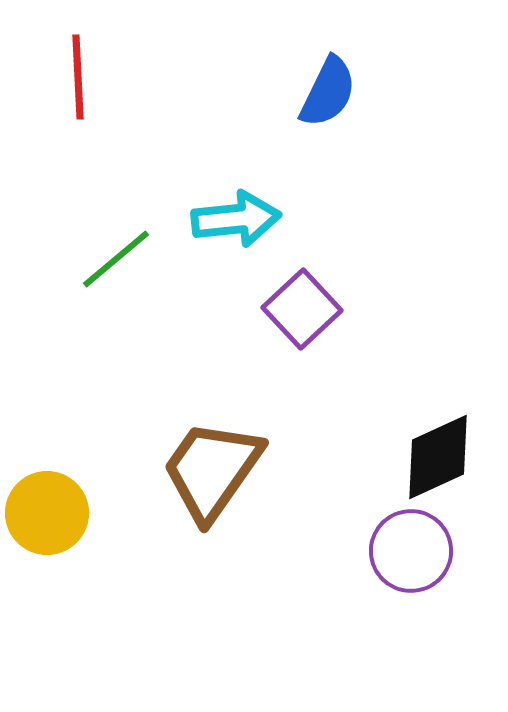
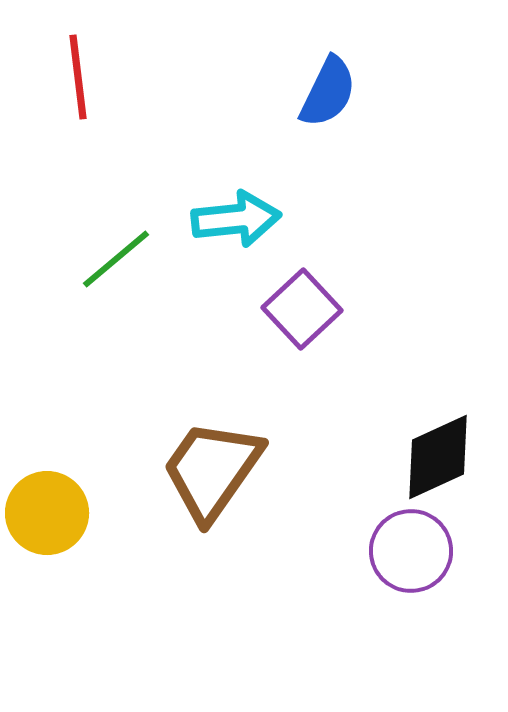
red line: rotated 4 degrees counterclockwise
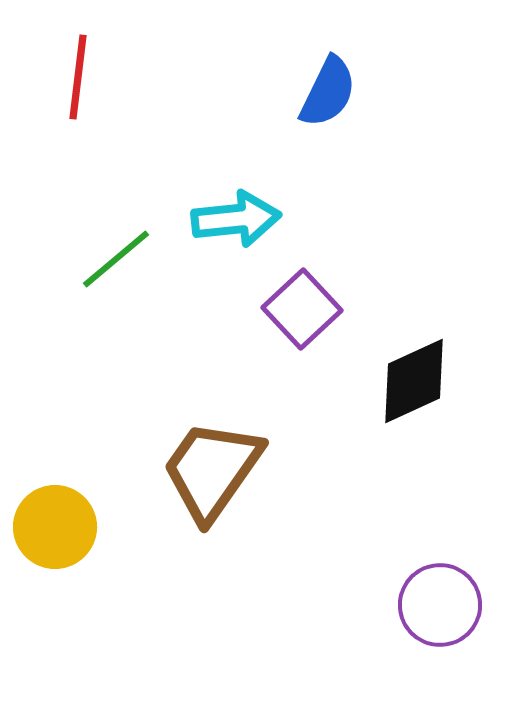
red line: rotated 14 degrees clockwise
black diamond: moved 24 px left, 76 px up
yellow circle: moved 8 px right, 14 px down
purple circle: moved 29 px right, 54 px down
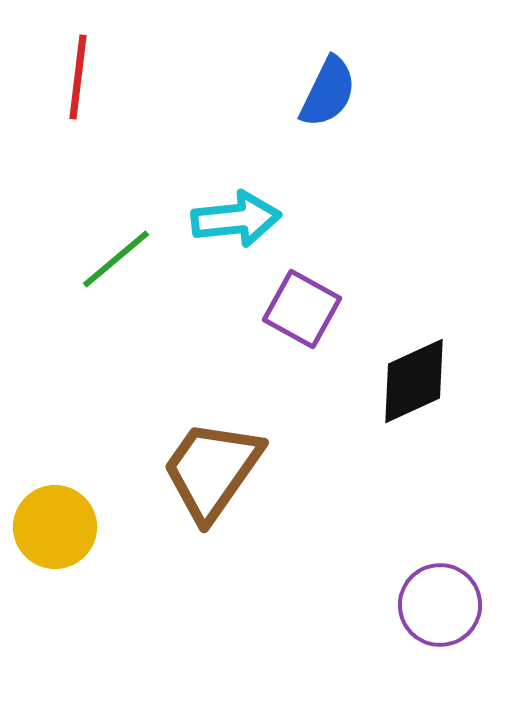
purple square: rotated 18 degrees counterclockwise
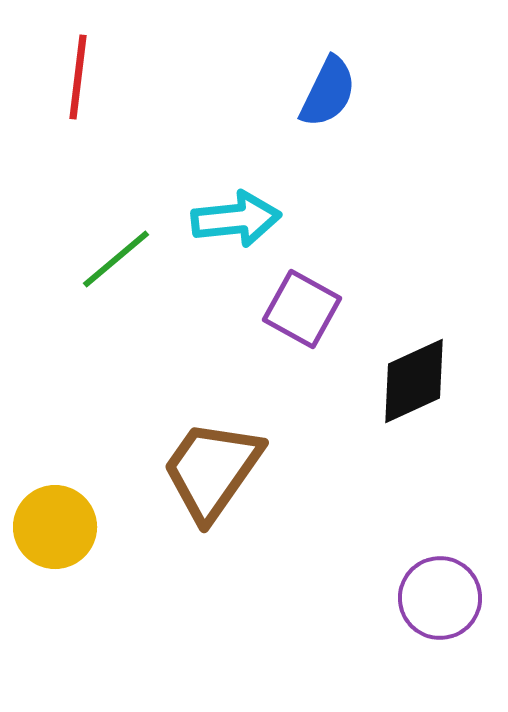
purple circle: moved 7 px up
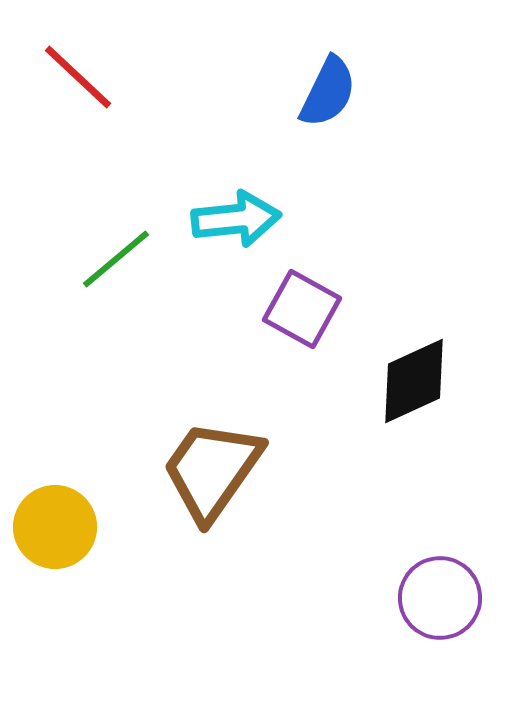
red line: rotated 54 degrees counterclockwise
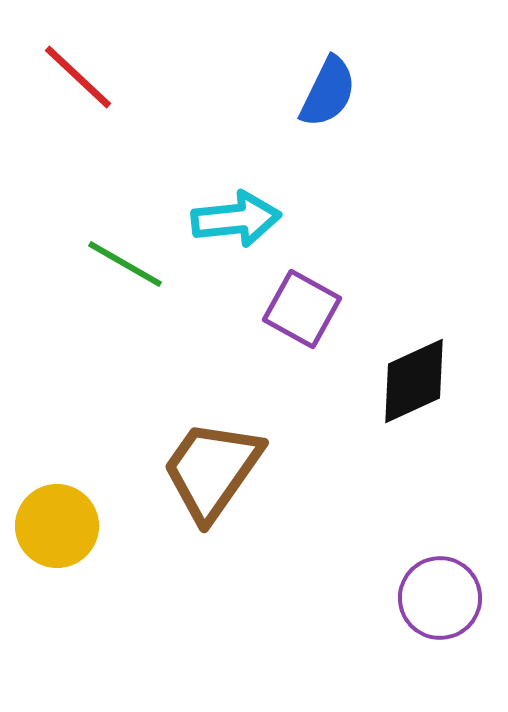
green line: moved 9 px right, 5 px down; rotated 70 degrees clockwise
yellow circle: moved 2 px right, 1 px up
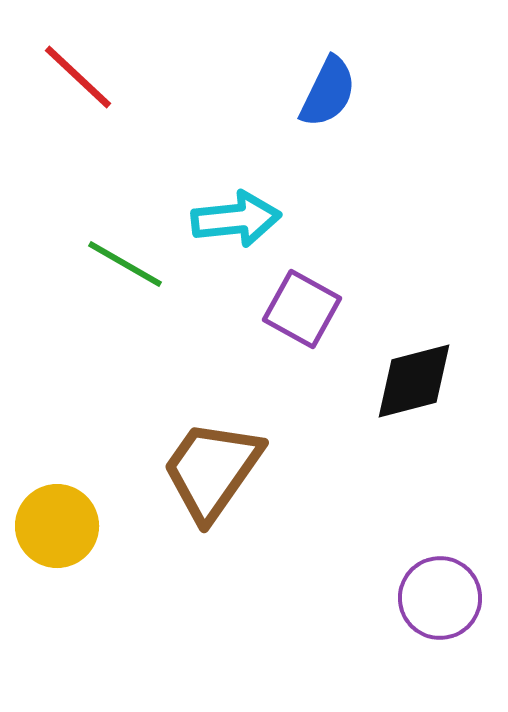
black diamond: rotated 10 degrees clockwise
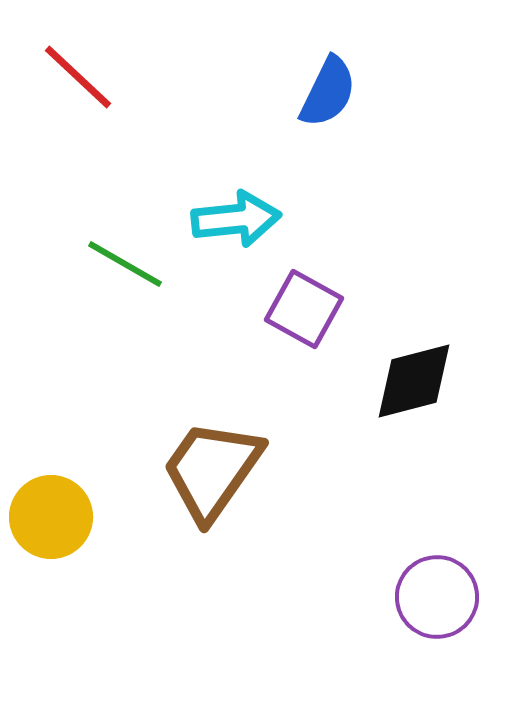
purple square: moved 2 px right
yellow circle: moved 6 px left, 9 px up
purple circle: moved 3 px left, 1 px up
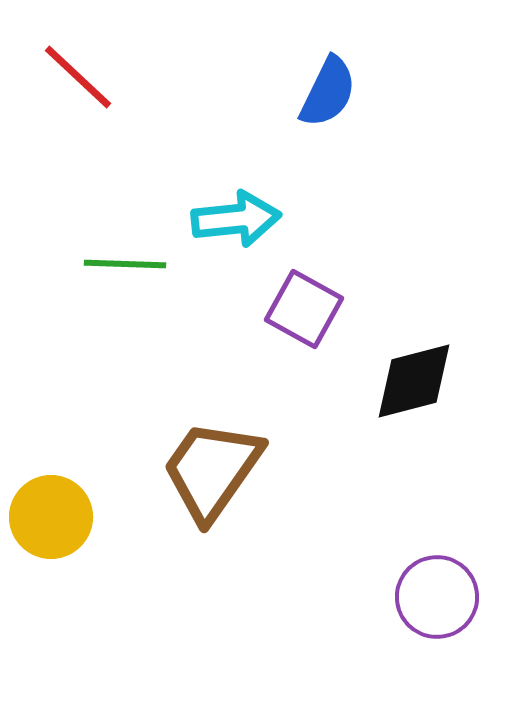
green line: rotated 28 degrees counterclockwise
